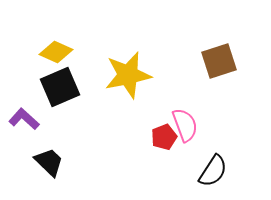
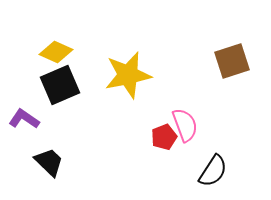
brown square: moved 13 px right
black square: moved 2 px up
purple L-shape: rotated 8 degrees counterclockwise
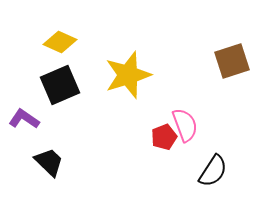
yellow diamond: moved 4 px right, 10 px up
yellow star: rotated 6 degrees counterclockwise
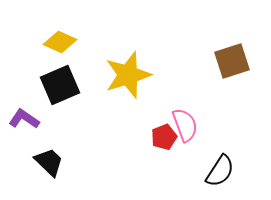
black semicircle: moved 7 px right
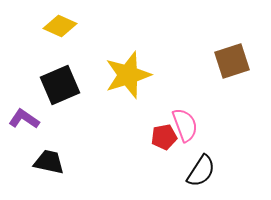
yellow diamond: moved 16 px up
red pentagon: rotated 10 degrees clockwise
black trapezoid: rotated 32 degrees counterclockwise
black semicircle: moved 19 px left
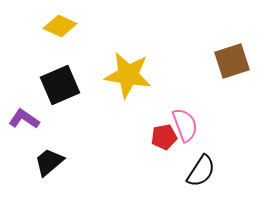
yellow star: rotated 27 degrees clockwise
black trapezoid: rotated 52 degrees counterclockwise
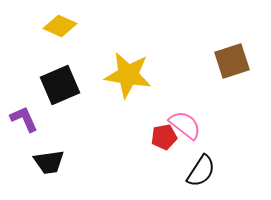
purple L-shape: rotated 32 degrees clockwise
pink semicircle: rotated 32 degrees counterclockwise
black trapezoid: rotated 148 degrees counterclockwise
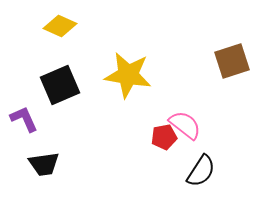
black trapezoid: moved 5 px left, 2 px down
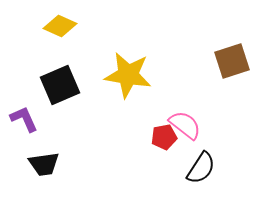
black semicircle: moved 3 px up
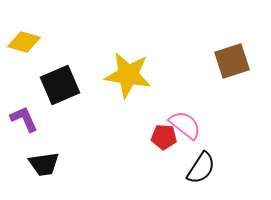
yellow diamond: moved 36 px left, 16 px down; rotated 8 degrees counterclockwise
red pentagon: rotated 15 degrees clockwise
